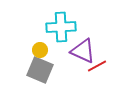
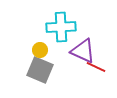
red line: moved 1 px left, 1 px down; rotated 54 degrees clockwise
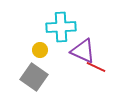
gray square: moved 6 px left, 7 px down; rotated 12 degrees clockwise
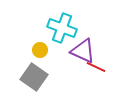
cyan cross: moved 1 px right, 1 px down; rotated 24 degrees clockwise
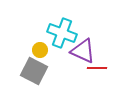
cyan cross: moved 5 px down
red line: moved 1 px right, 1 px down; rotated 24 degrees counterclockwise
gray square: moved 6 px up; rotated 8 degrees counterclockwise
